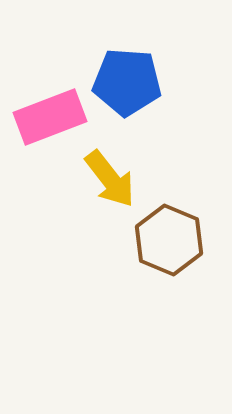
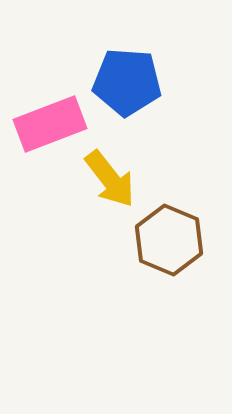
pink rectangle: moved 7 px down
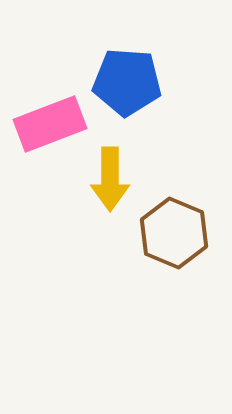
yellow arrow: rotated 38 degrees clockwise
brown hexagon: moved 5 px right, 7 px up
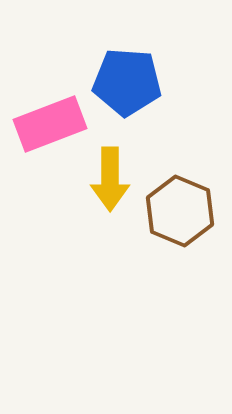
brown hexagon: moved 6 px right, 22 px up
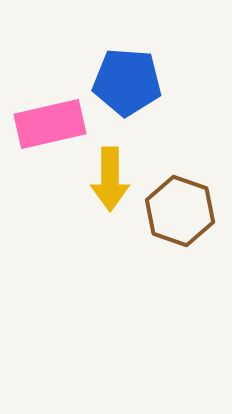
pink rectangle: rotated 8 degrees clockwise
brown hexagon: rotated 4 degrees counterclockwise
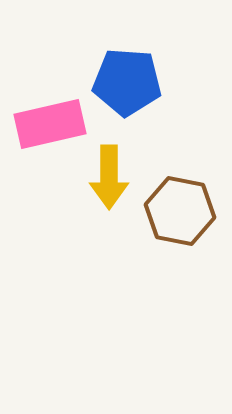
yellow arrow: moved 1 px left, 2 px up
brown hexagon: rotated 8 degrees counterclockwise
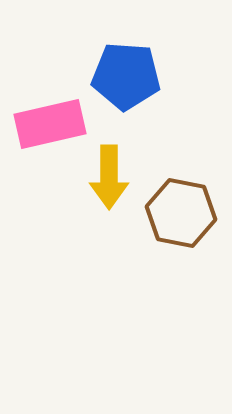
blue pentagon: moved 1 px left, 6 px up
brown hexagon: moved 1 px right, 2 px down
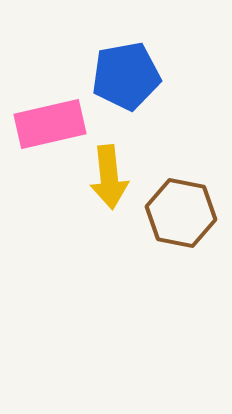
blue pentagon: rotated 14 degrees counterclockwise
yellow arrow: rotated 6 degrees counterclockwise
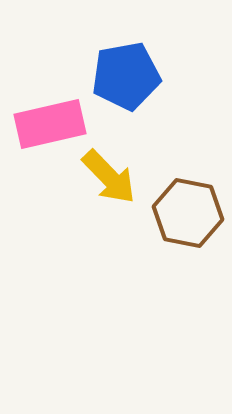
yellow arrow: rotated 38 degrees counterclockwise
brown hexagon: moved 7 px right
